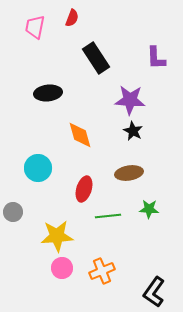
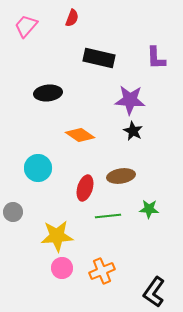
pink trapezoid: moved 9 px left, 1 px up; rotated 30 degrees clockwise
black rectangle: moved 3 px right; rotated 44 degrees counterclockwise
orange diamond: rotated 40 degrees counterclockwise
brown ellipse: moved 8 px left, 3 px down
red ellipse: moved 1 px right, 1 px up
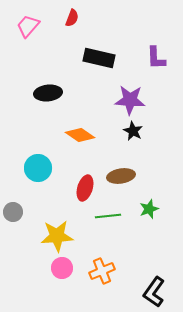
pink trapezoid: moved 2 px right
green star: rotated 24 degrees counterclockwise
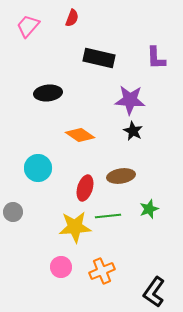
yellow star: moved 18 px right, 9 px up
pink circle: moved 1 px left, 1 px up
